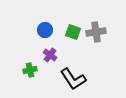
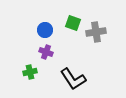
green square: moved 9 px up
purple cross: moved 4 px left, 3 px up; rotated 16 degrees counterclockwise
green cross: moved 2 px down
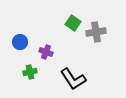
green square: rotated 14 degrees clockwise
blue circle: moved 25 px left, 12 px down
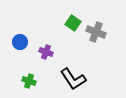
gray cross: rotated 30 degrees clockwise
green cross: moved 1 px left, 9 px down; rotated 32 degrees clockwise
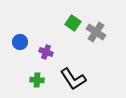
gray cross: rotated 12 degrees clockwise
green cross: moved 8 px right, 1 px up; rotated 16 degrees counterclockwise
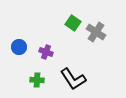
blue circle: moved 1 px left, 5 px down
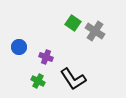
gray cross: moved 1 px left, 1 px up
purple cross: moved 5 px down
green cross: moved 1 px right, 1 px down; rotated 24 degrees clockwise
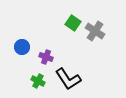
blue circle: moved 3 px right
black L-shape: moved 5 px left
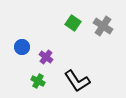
gray cross: moved 8 px right, 5 px up
purple cross: rotated 16 degrees clockwise
black L-shape: moved 9 px right, 2 px down
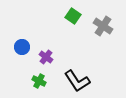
green square: moved 7 px up
green cross: moved 1 px right
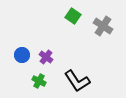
blue circle: moved 8 px down
